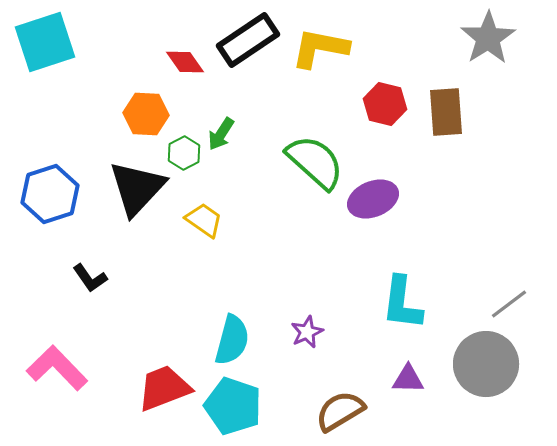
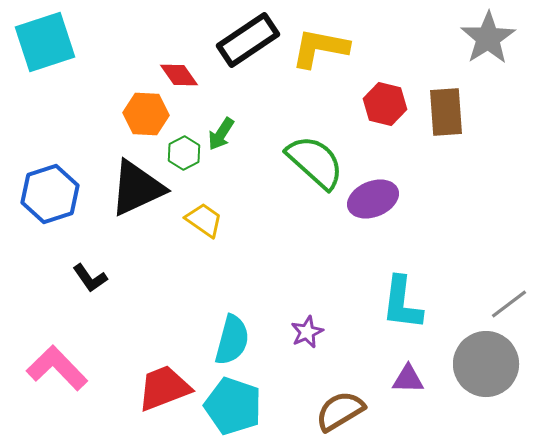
red diamond: moved 6 px left, 13 px down
black triangle: rotated 22 degrees clockwise
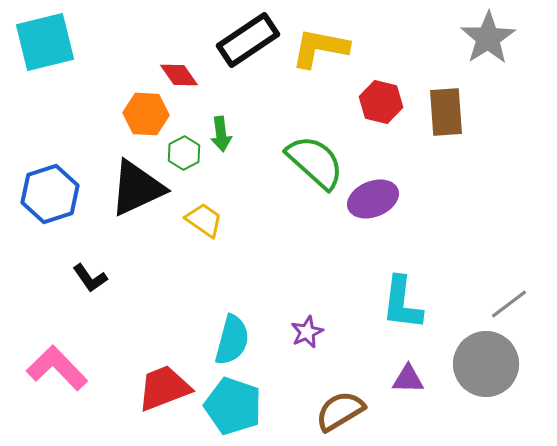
cyan square: rotated 4 degrees clockwise
red hexagon: moved 4 px left, 2 px up
green arrow: rotated 40 degrees counterclockwise
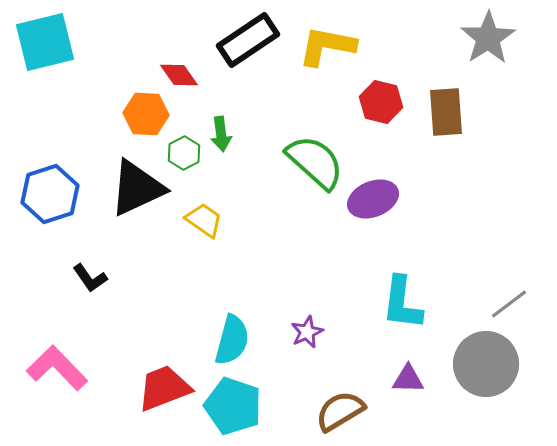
yellow L-shape: moved 7 px right, 2 px up
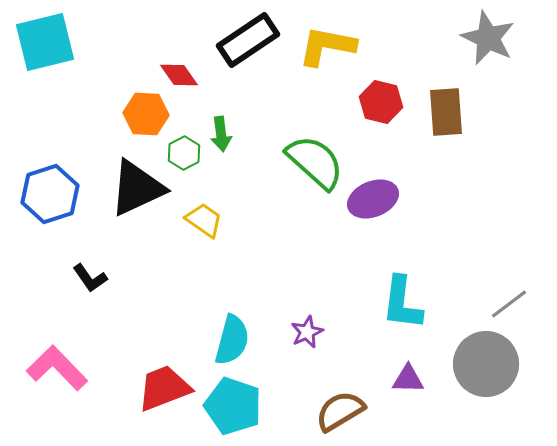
gray star: rotated 14 degrees counterclockwise
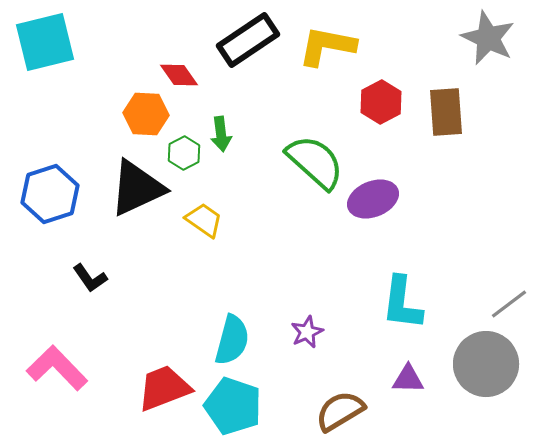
red hexagon: rotated 18 degrees clockwise
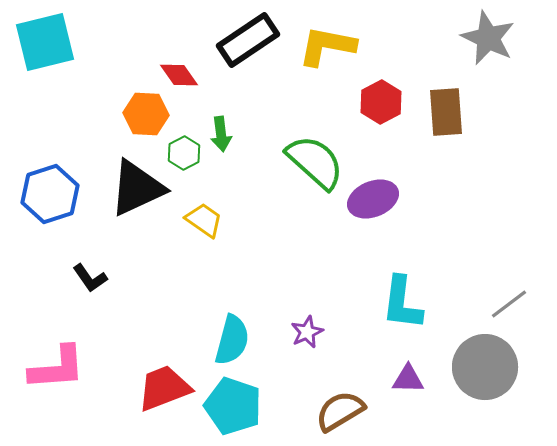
gray circle: moved 1 px left, 3 px down
pink L-shape: rotated 130 degrees clockwise
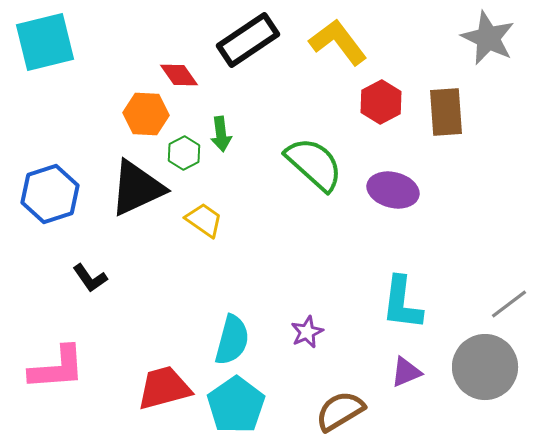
yellow L-shape: moved 11 px right, 4 px up; rotated 42 degrees clockwise
green semicircle: moved 1 px left, 2 px down
purple ellipse: moved 20 px right, 9 px up; rotated 36 degrees clockwise
purple triangle: moved 2 px left, 7 px up; rotated 24 degrees counterclockwise
red trapezoid: rotated 6 degrees clockwise
cyan pentagon: moved 3 px right, 1 px up; rotated 18 degrees clockwise
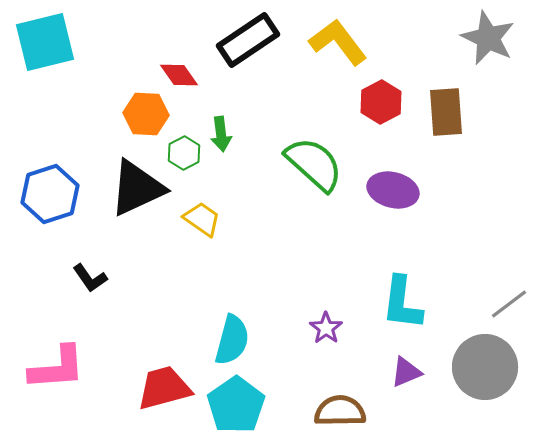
yellow trapezoid: moved 2 px left, 1 px up
purple star: moved 19 px right, 4 px up; rotated 12 degrees counterclockwise
brown semicircle: rotated 30 degrees clockwise
